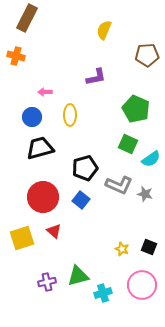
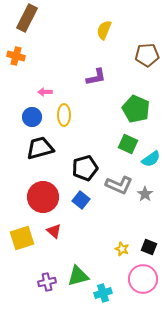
yellow ellipse: moved 6 px left
gray star: rotated 21 degrees clockwise
pink circle: moved 1 px right, 6 px up
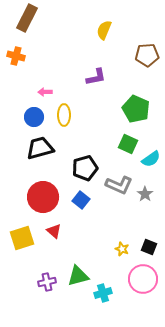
blue circle: moved 2 px right
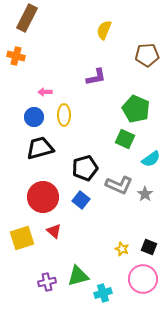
green square: moved 3 px left, 5 px up
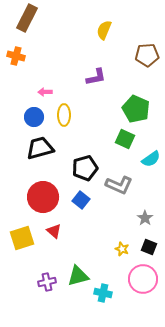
gray star: moved 24 px down
cyan cross: rotated 30 degrees clockwise
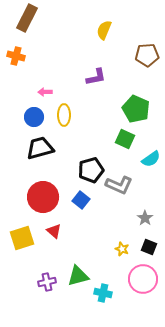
black pentagon: moved 6 px right, 2 px down
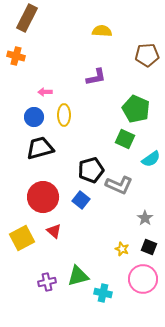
yellow semicircle: moved 2 px left, 1 px down; rotated 72 degrees clockwise
yellow square: rotated 10 degrees counterclockwise
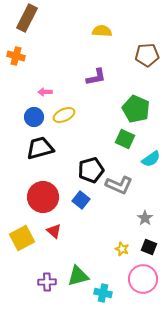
yellow ellipse: rotated 65 degrees clockwise
purple cross: rotated 12 degrees clockwise
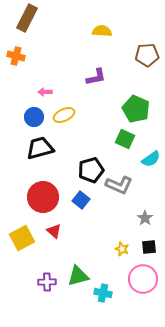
black square: rotated 28 degrees counterclockwise
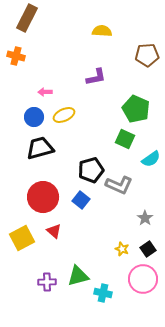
black square: moved 1 px left, 2 px down; rotated 28 degrees counterclockwise
